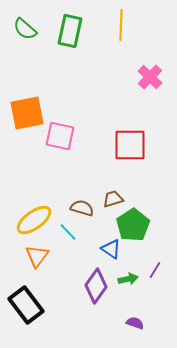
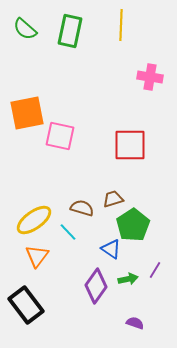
pink cross: rotated 35 degrees counterclockwise
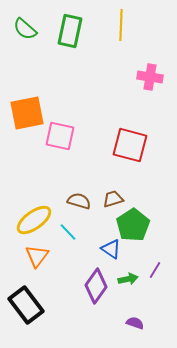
red square: rotated 15 degrees clockwise
brown semicircle: moved 3 px left, 7 px up
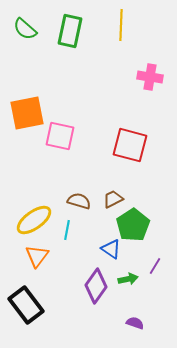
brown trapezoid: rotated 10 degrees counterclockwise
cyan line: moved 1 px left, 2 px up; rotated 54 degrees clockwise
purple line: moved 4 px up
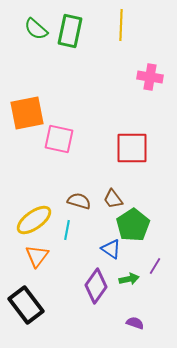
green semicircle: moved 11 px right
pink square: moved 1 px left, 3 px down
red square: moved 2 px right, 3 px down; rotated 15 degrees counterclockwise
brown trapezoid: rotated 100 degrees counterclockwise
green arrow: moved 1 px right
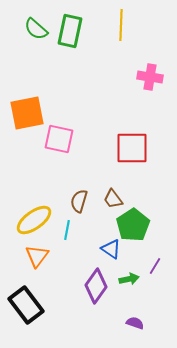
brown semicircle: rotated 90 degrees counterclockwise
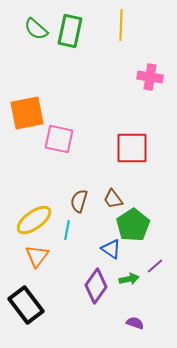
purple line: rotated 18 degrees clockwise
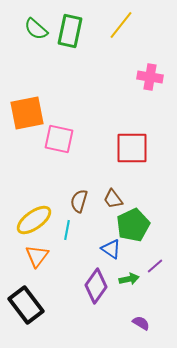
yellow line: rotated 36 degrees clockwise
green pentagon: rotated 8 degrees clockwise
purple semicircle: moved 6 px right; rotated 12 degrees clockwise
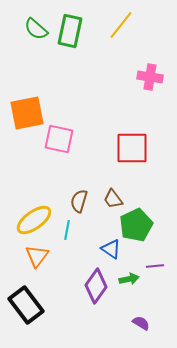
green pentagon: moved 3 px right
purple line: rotated 36 degrees clockwise
